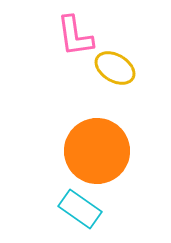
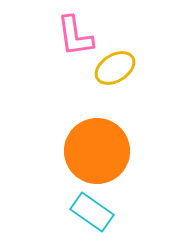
yellow ellipse: rotated 63 degrees counterclockwise
cyan rectangle: moved 12 px right, 3 px down
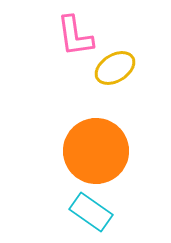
orange circle: moved 1 px left
cyan rectangle: moved 1 px left
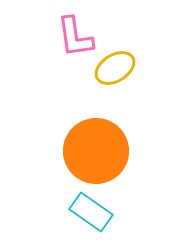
pink L-shape: moved 1 px down
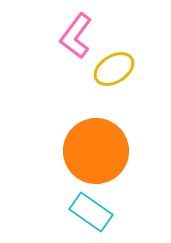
pink L-shape: moved 1 px right, 1 px up; rotated 45 degrees clockwise
yellow ellipse: moved 1 px left, 1 px down
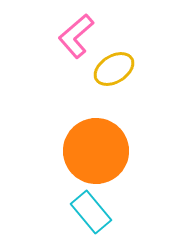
pink L-shape: rotated 12 degrees clockwise
cyan rectangle: rotated 15 degrees clockwise
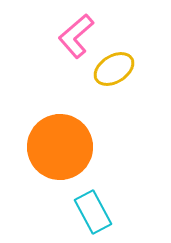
orange circle: moved 36 px left, 4 px up
cyan rectangle: moved 2 px right; rotated 12 degrees clockwise
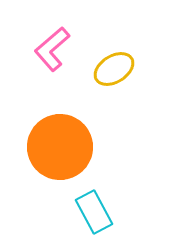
pink L-shape: moved 24 px left, 13 px down
cyan rectangle: moved 1 px right
